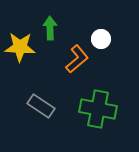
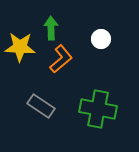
green arrow: moved 1 px right
orange L-shape: moved 16 px left
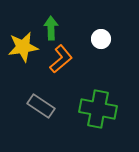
yellow star: moved 3 px right; rotated 12 degrees counterclockwise
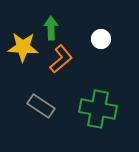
yellow star: rotated 12 degrees clockwise
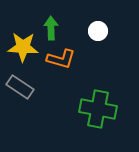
white circle: moved 3 px left, 8 px up
orange L-shape: rotated 56 degrees clockwise
gray rectangle: moved 21 px left, 19 px up
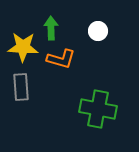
gray rectangle: moved 1 px right; rotated 52 degrees clockwise
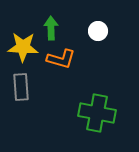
green cross: moved 1 px left, 4 px down
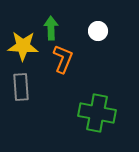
yellow star: moved 1 px up
orange L-shape: moved 2 px right; rotated 84 degrees counterclockwise
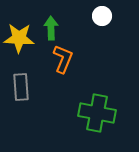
white circle: moved 4 px right, 15 px up
yellow star: moved 4 px left, 8 px up
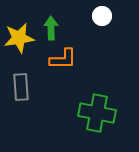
yellow star: rotated 12 degrees counterclockwise
orange L-shape: rotated 68 degrees clockwise
